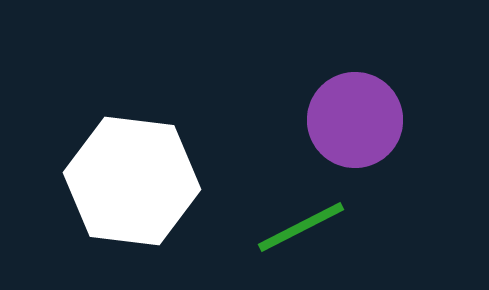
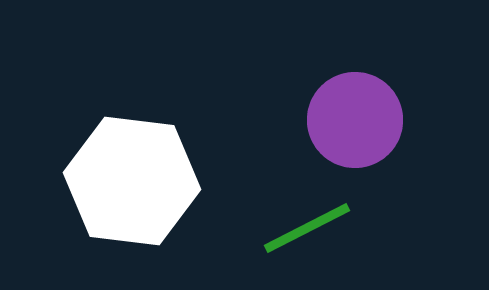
green line: moved 6 px right, 1 px down
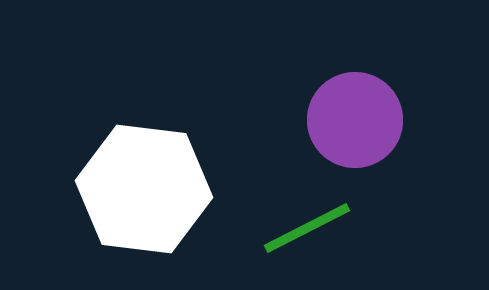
white hexagon: moved 12 px right, 8 px down
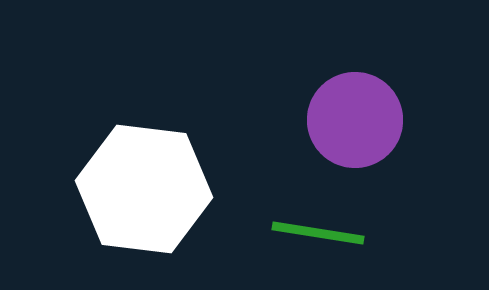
green line: moved 11 px right, 5 px down; rotated 36 degrees clockwise
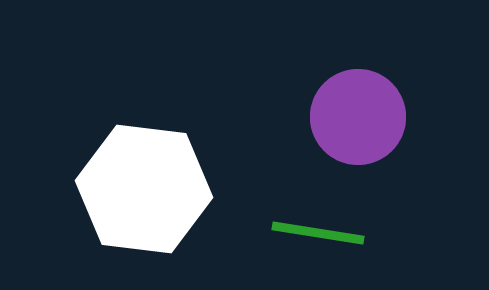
purple circle: moved 3 px right, 3 px up
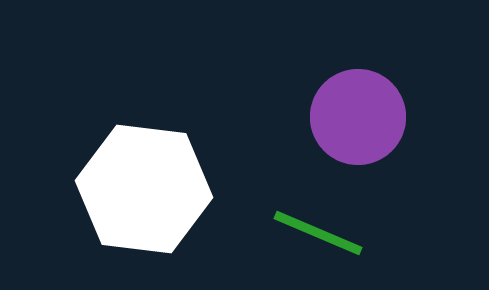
green line: rotated 14 degrees clockwise
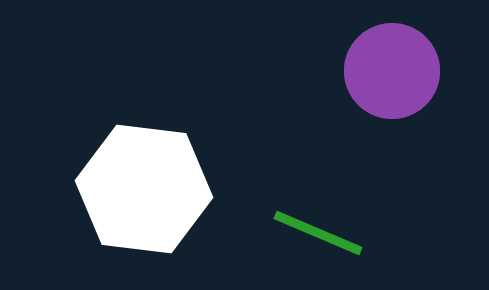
purple circle: moved 34 px right, 46 px up
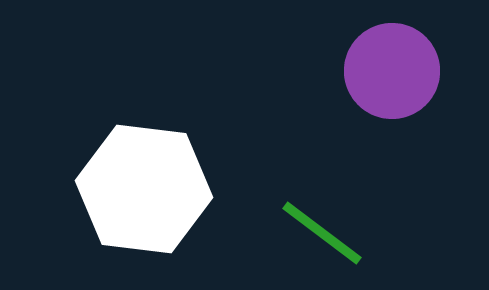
green line: moved 4 px right; rotated 14 degrees clockwise
